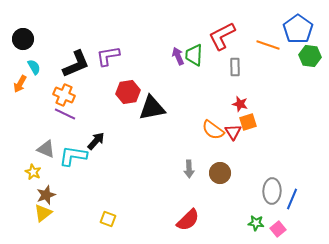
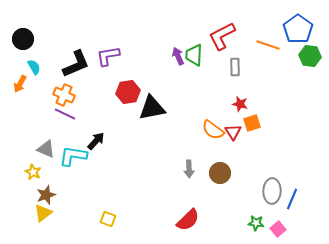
orange square: moved 4 px right, 1 px down
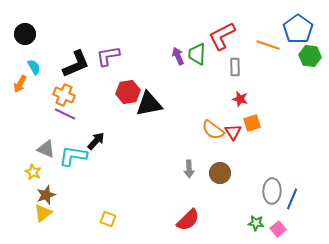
black circle: moved 2 px right, 5 px up
green trapezoid: moved 3 px right, 1 px up
red star: moved 5 px up
black triangle: moved 3 px left, 4 px up
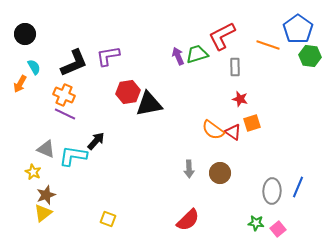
green trapezoid: rotated 70 degrees clockwise
black L-shape: moved 2 px left, 1 px up
red triangle: rotated 24 degrees counterclockwise
blue line: moved 6 px right, 12 px up
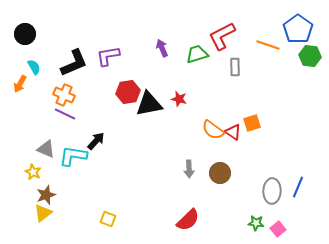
purple arrow: moved 16 px left, 8 px up
red star: moved 61 px left
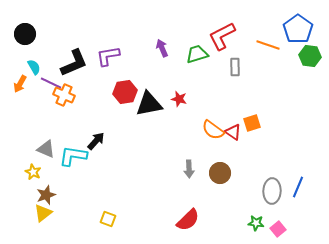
red hexagon: moved 3 px left
purple line: moved 14 px left, 31 px up
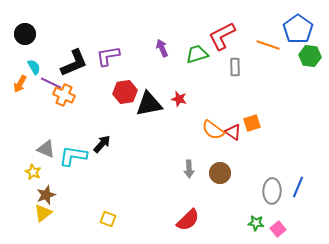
black arrow: moved 6 px right, 3 px down
